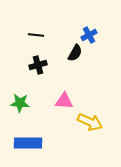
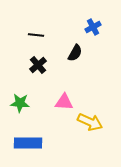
blue cross: moved 4 px right, 8 px up
black cross: rotated 24 degrees counterclockwise
pink triangle: moved 1 px down
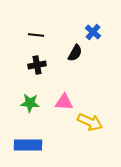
blue cross: moved 5 px down; rotated 21 degrees counterclockwise
black cross: moved 1 px left; rotated 30 degrees clockwise
green star: moved 10 px right
blue rectangle: moved 2 px down
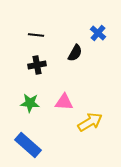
blue cross: moved 5 px right, 1 px down
yellow arrow: rotated 55 degrees counterclockwise
blue rectangle: rotated 40 degrees clockwise
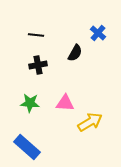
black cross: moved 1 px right
pink triangle: moved 1 px right, 1 px down
blue rectangle: moved 1 px left, 2 px down
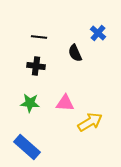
black line: moved 3 px right, 2 px down
black semicircle: rotated 126 degrees clockwise
black cross: moved 2 px left, 1 px down; rotated 18 degrees clockwise
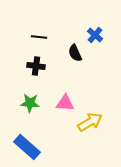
blue cross: moved 3 px left, 2 px down
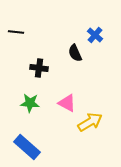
black line: moved 23 px left, 5 px up
black cross: moved 3 px right, 2 px down
pink triangle: moved 2 px right; rotated 24 degrees clockwise
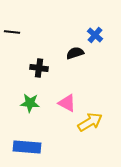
black line: moved 4 px left
black semicircle: rotated 96 degrees clockwise
blue rectangle: rotated 36 degrees counterclockwise
